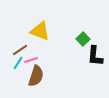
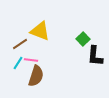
brown line: moved 6 px up
pink line: rotated 24 degrees clockwise
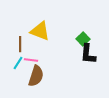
brown line: rotated 56 degrees counterclockwise
black L-shape: moved 7 px left, 2 px up
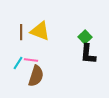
green square: moved 2 px right, 2 px up
brown line: moved 1 px right, 12 px up
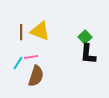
pink line: moved 3 px up; rotated 16 degrees counterclockwise
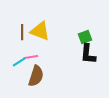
brown line: moved 1 px right
green square: rotated 24 degrees clockwise
cyan line: moved 1 px right, 1 px up; rotated 24 degrees clockwise
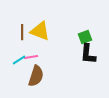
cyan line: moved 2 px up
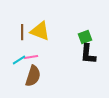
brown semicircle: moved 3 px left
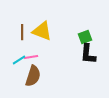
yellow triangle: moved 2 px right
